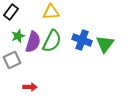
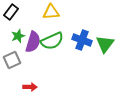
green semicircle: rotated 40 degrees clockwise
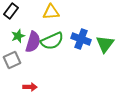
black rectangle: moved 1 px up
blue cross: moved 1 px left, 1 px up
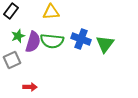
green semicircle: rotated 30 degrees clockwise
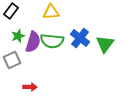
blue cross: moved 1 px left, 1 px up; rotated 18 degrees clockwise
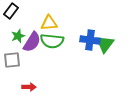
yellow triangle: moved 2 px left, 11 px down
blue cross: moved 10 px right, 2 px down; rotated 30 degrees counterclockwise
purple semicircle: moved 1 px left; rotated 15 degrees clockwise
gray square: rotated 18 degrees clockwise
red arrow: moved 1 px left
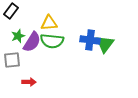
red arrow: moved 5 px up
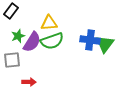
green semicircle: rotated 25 degrees counterclockwise
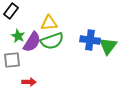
green star: rotated 24 degrees counterclockwise
green triangle: moved 3 px right, 2 px down
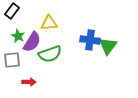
black rectangle: moved 1 px right
green semicircle: moved 2 px left, 13 px down
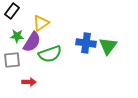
yellow triangle: moved 8 px left; rotated 30 degrees counterclockwise
green star: moved 1 px left; rotated 24 degrees counterclockwise
blue cross: moved 4 px left, 3 px down
